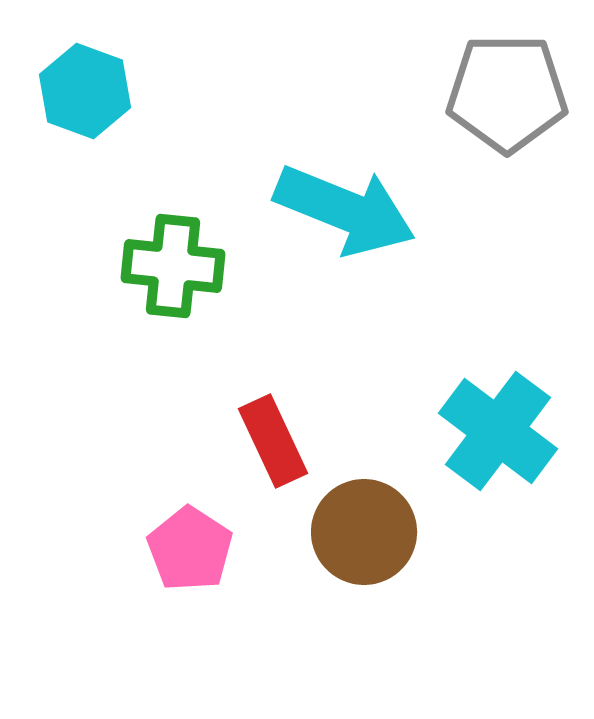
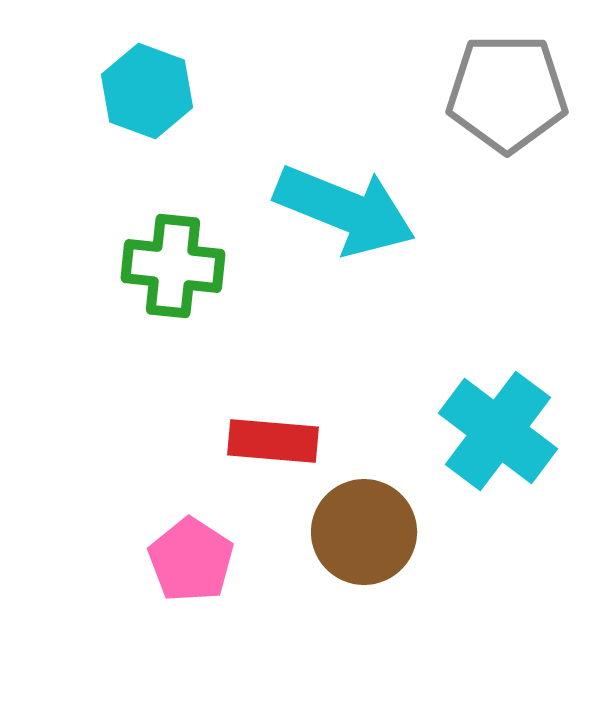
cyan hexagon: moved 62 px right
red rectangle: rotated 60 degrees counterclockwise
pink pentagon: moved 1 px right, 11 px down
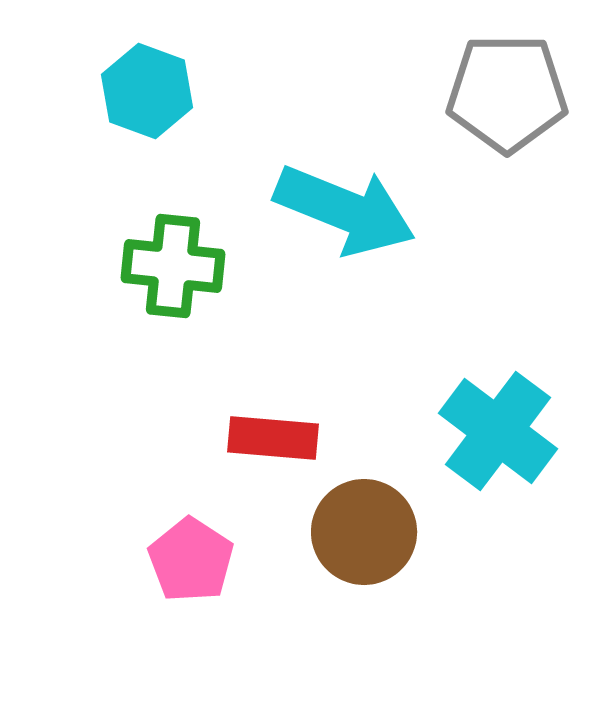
red rectangle: moved 3 px up
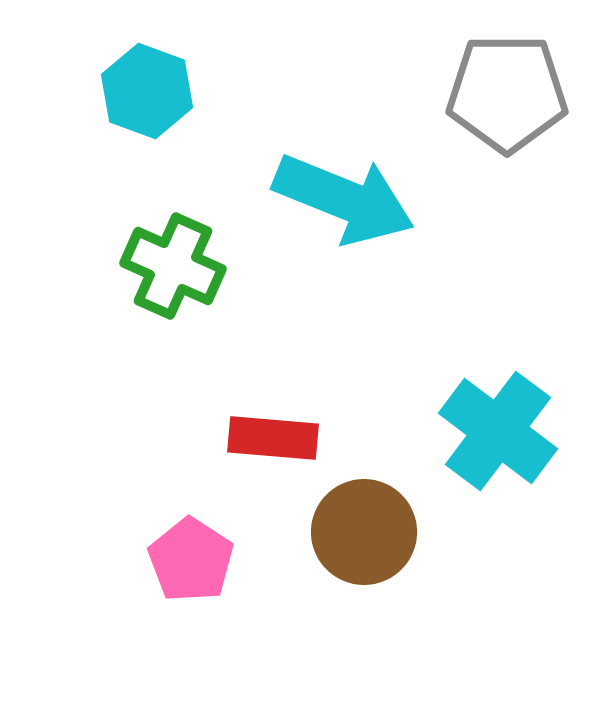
cyan arrow: moved 1 px left, 11 px up
green cross: rotated 18 degrees clockwise
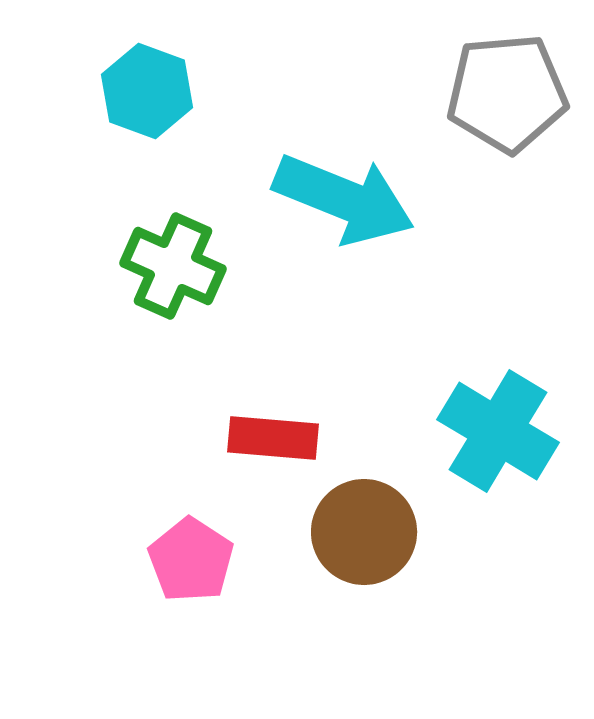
gray pentagon: rotated 5 degrees counterclockwise
cyan cross: rotated 6 degrees counterclockwise
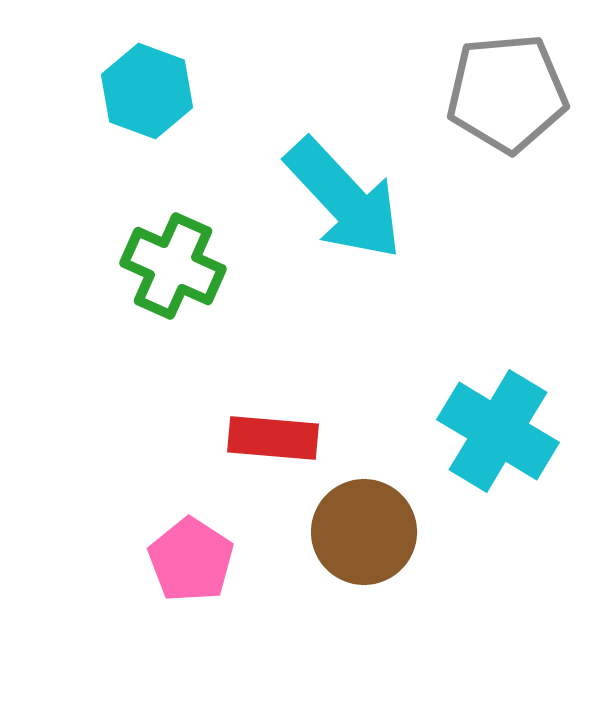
cyan arrow: rotated 25 degrees clockwise
